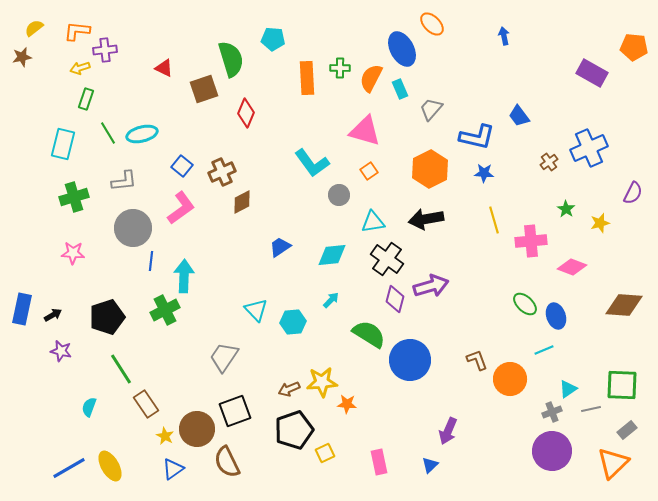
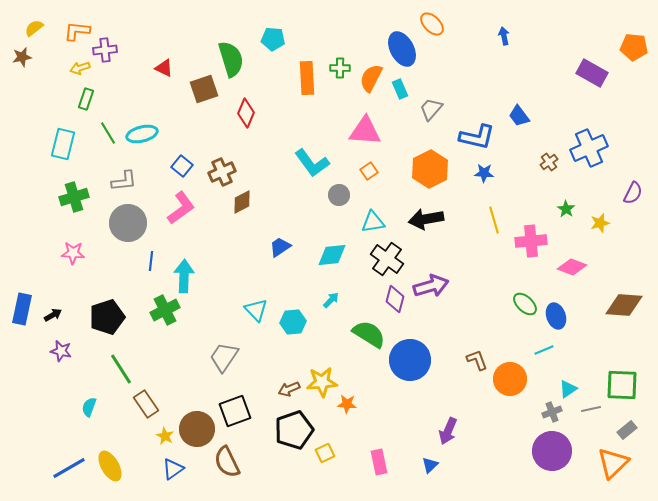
pink triangle at (365, 131): rotated 12 degrees counterclockwise
gray circle at (133, 228): moved 5 px left, 5 px up
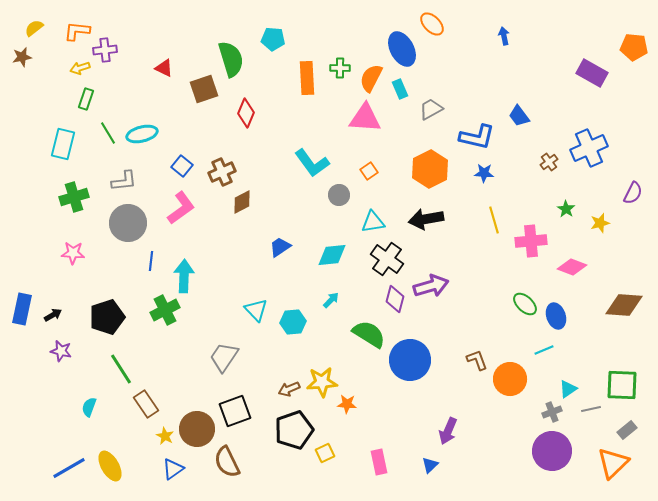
gray trapezoid at (431, 109): rotated 20 degrees clockwise
pink triangle at (365, 131): moved 13 px up
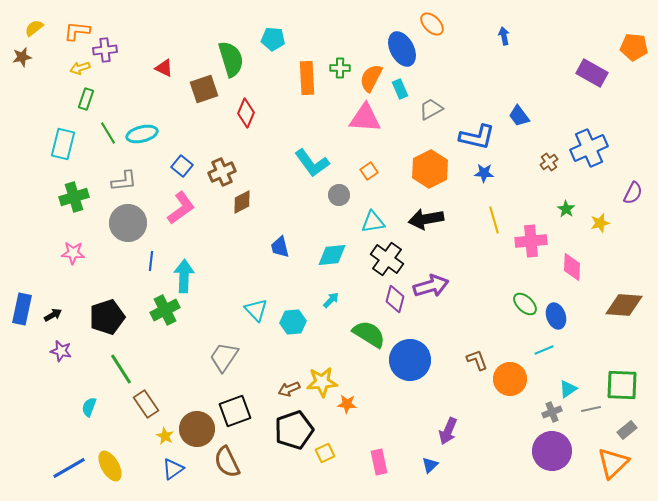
blue trapezoid at (280, 247): rotated 70 degrees counterclockwise
pink diamond at (572, 267): rotated 72 degrees clockwise
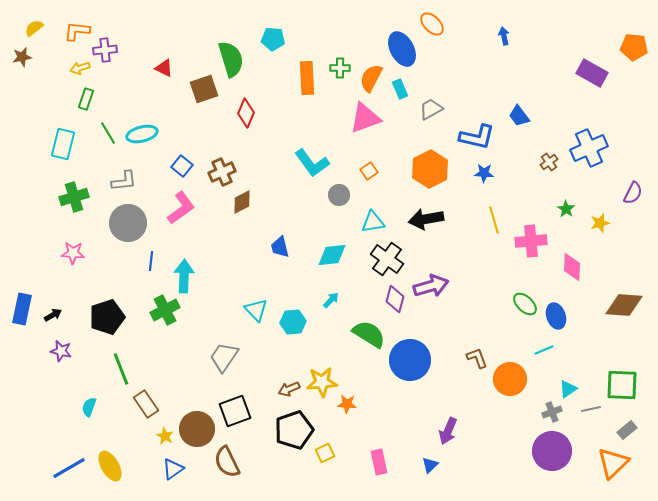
pink triangle at (365, 118): rotated 24 degrees counterclockwise
brown L-shape at (477, 360): moved 2 px up
green line at (121, 369): rotated 12 degrees clockwise
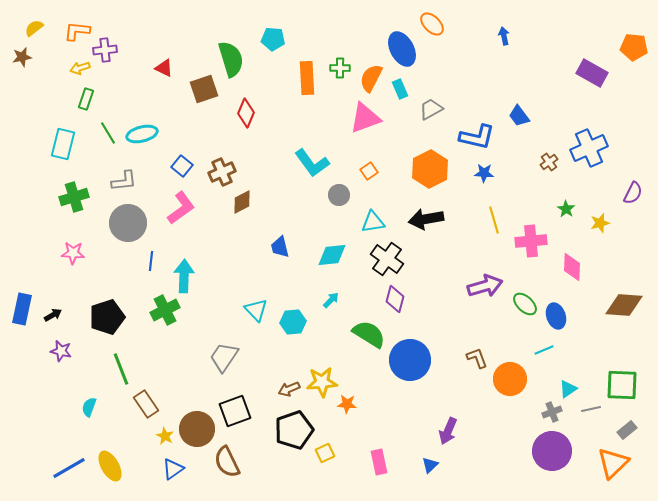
purple arrow at (431, 286): moved 54 px right
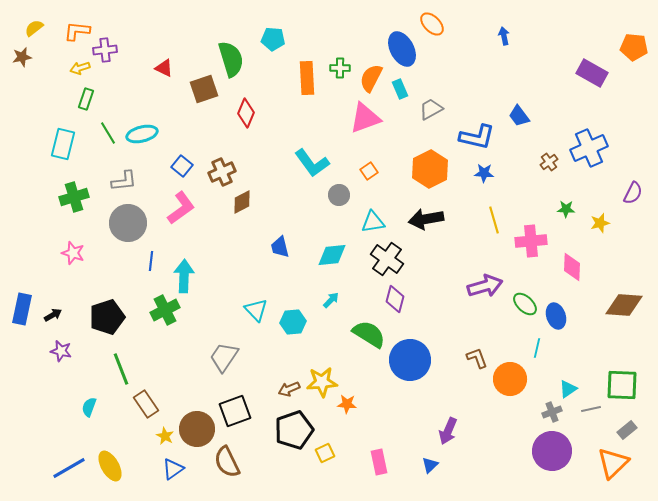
green star at (566, 209): rotated 30 degrees counterclockwise
pink star at (73, 253): rotated 15 degrees clockwise
cyan line at (544, 350): moved 7 px left, 2 px up; rotated 54 degrees counterclockwise
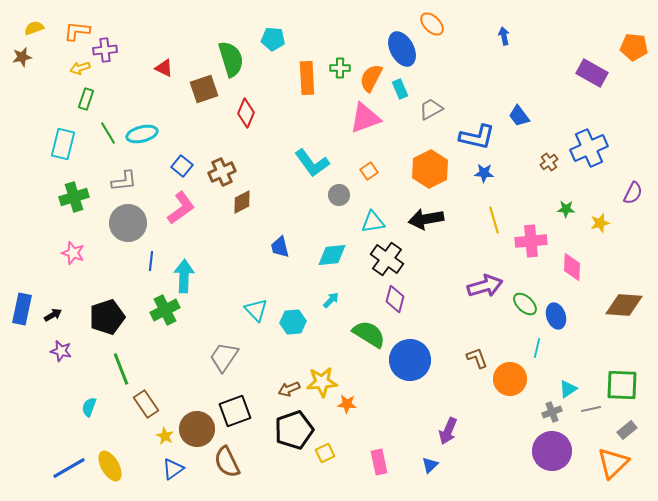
yellow semicircle at (34, 28): rotated 18 degrees clockwise
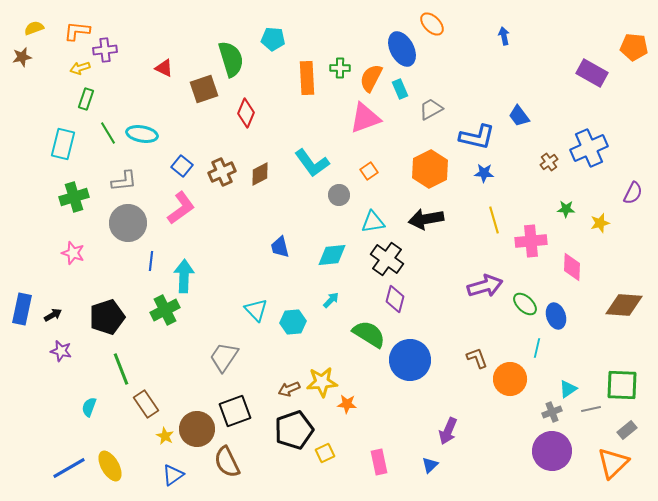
cyan ellipse at (142, 134): rotated 24 degrees clockwise
brown diamond at (242, 202): moved 18 px right, 28 px up
blue triangle at (173, 469): moved 6 px down
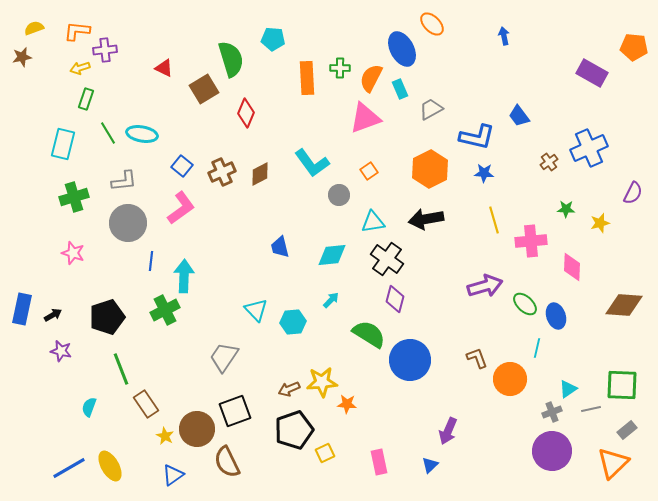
brown square at (204, 89): rotated 12 degrees counterclockwise
